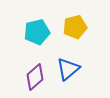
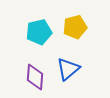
cyan pentagon: moved 2 px right
purple diamond: rotated 44 degrees counterclockwise
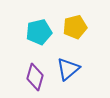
purple diamond: rotated 12 degrees clockwise
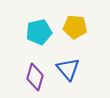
yellow pentagon: rotated 20 degrees clockwise
blue triangle: rotated 30 degrees counterclockwise
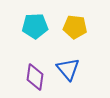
cyan pentagon: moved 4 px left, 6 px up; rotated 10 degrees clockwise
purple diamond: rotated 8 degrees counterclockwise
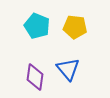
cyan pentagon: moved 2 px right; rotated 25 degrees clockwise
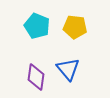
purple diamond: moved 1 px right
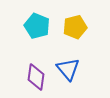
yellow pentagon: rotated 20 degrees counterclockwise
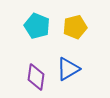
blue triangle: rotated 40 degrees clockwise
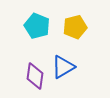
blue triangle: moved 5 px left, 2 px up
purple diamond: moved 1 px left, 1 px up
